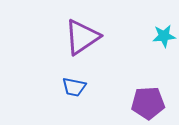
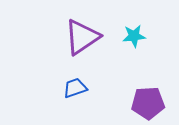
cyan star: moved 30 px left
blue trapezoid: moved 1 px right, 1 px down; rotated 150 degrees clockwise
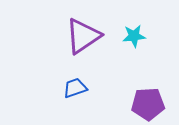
purple triangle: moved 1 px right, 1 px up
purple pentagon: moved 1 px down
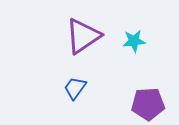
cyan star: moved 5 px down
blue trapezoid: rotated 35 degrees counterclockwise
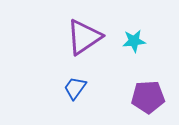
purple triangle: moved 1 px right, 1 px down
purple pentagon: moved 7 px up
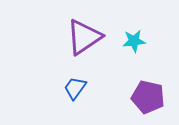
purple pentagon: rotated 16 degrees clockwise
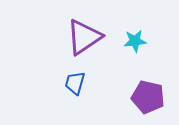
cyan star: moved 1 px right
blue trapezoid: moved 5 px up; rotated 20 degrees counterclockwise
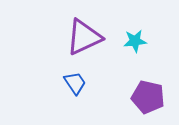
purple triangle: rotated 9 degrees clockwise
blue trapezoid: rotated 130 degrees clockwise
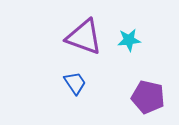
purple triangle: rotated 45 degrees clockwise
cyan star: moved 6 px left, 1 px up
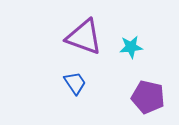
cyan star: moved 2 px right, 7 px down
